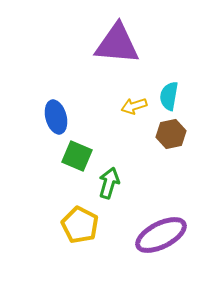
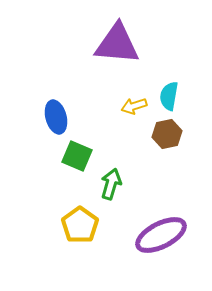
brown hexagon: moved 4 px left
green arrow: moved 2 px right, 1 px down
yellow pentagon: rotated 9 degrees clockwise
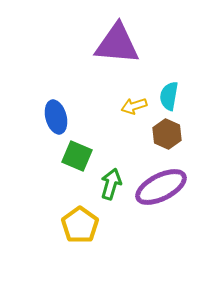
brown hexagon: rotated 24 degrees counterclockwise
purple ellipse: moved 48 px up
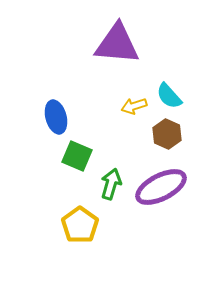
cyan semicircle: rotated 52 degrees counterclockwise
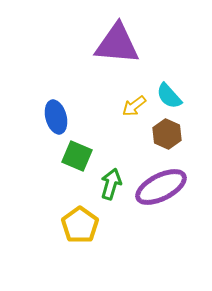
yellow arrow: rotated 20 degrees counterclockwise
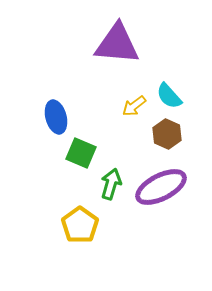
green square: moved 4 px right, 3 px up
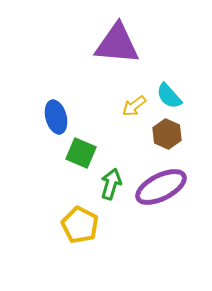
yellow pentagon: rotated 9 degrees counterclockwise
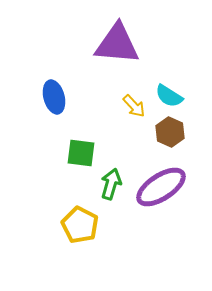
cyan semicircle: rotated 16 degrees counterclockwise
yellow arrow: rotated 95 degrees counterclockwise
blue ellipse: moved 2 px left, 20 px up
brown hexagon: moved 3 px right, 2 px up
green square: rotated 16 degrees counterclockwise
purple ellipse: rotated 6 degrees counterclockwise
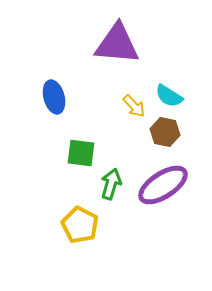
brown hexagon: moved 5 px left; rotated 12 degrees counterclockwise
purple ellipse: moved 2 px right, 2 px up
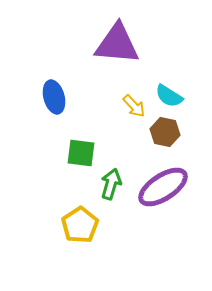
purple ellipse: moved 2 px down
yellow pentagon: rotated 12 degrees clockwise
